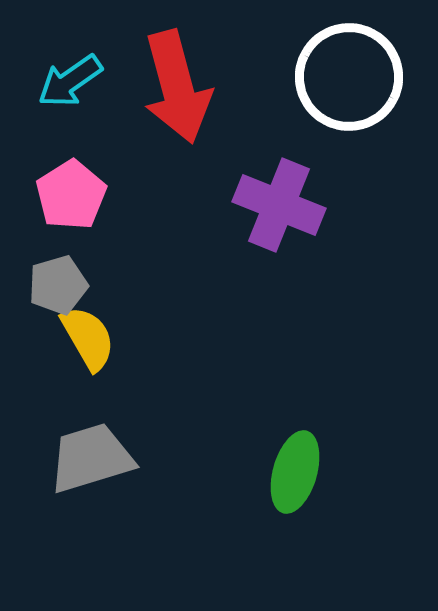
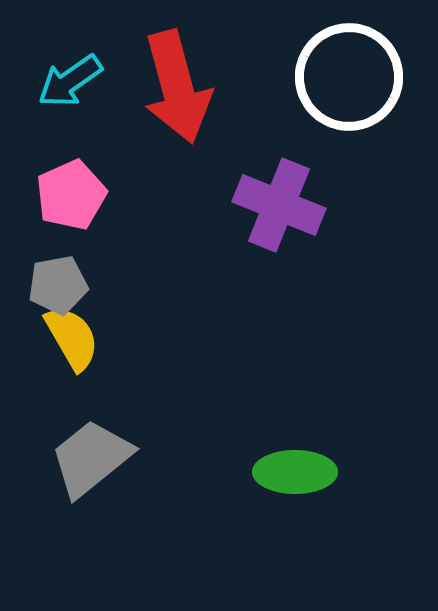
pink pentagon: rotated 8 degrees clockwise
gray pentagon: rotated 6 degrees clockwise
yellow semicircle: moved 16 px left
gray trapezoid: rotated 22 degrees counterclockwise
green ellipse: rotated 74 degrees clockwise
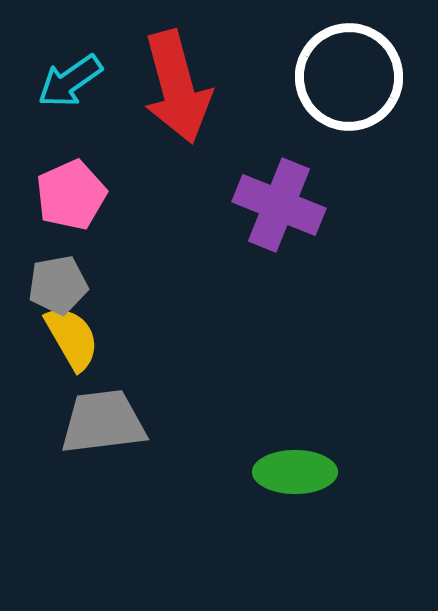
gray trapezoid: moved 12 px right, 36 px up; rotated 32 degrees clockwise
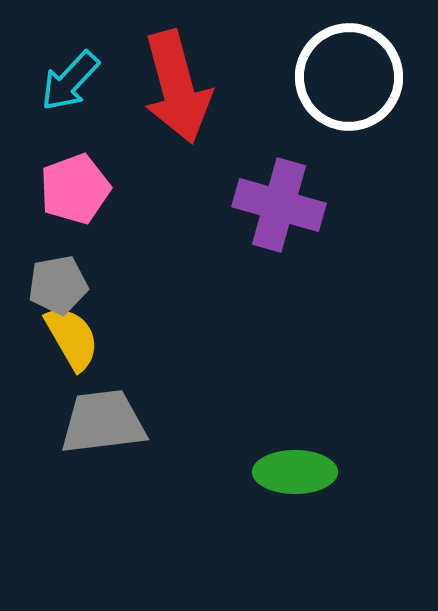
cyan arrow: rotated 12 degrees counterclockwise
pink pentagon: moved 4 px right, 6 px up; rotated 4 degrees clockwise
purple cross: rotated 6 degrees counterclockwise
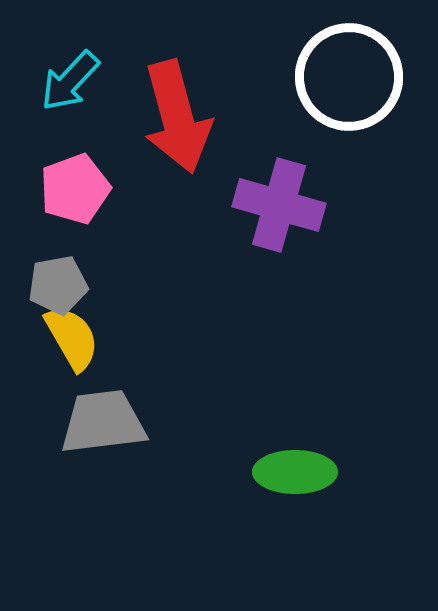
red arrow: moved 30 px down
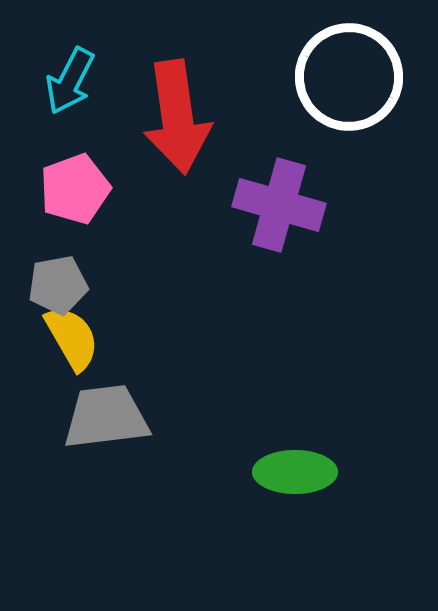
cyan arrow: rotated 16 degrees counterclockwise
red arrow: rotated 7 degrees clockwise
gray trapezoid: moved 3 px right, 5 px up
